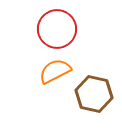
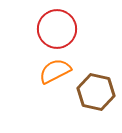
brown hexagon: moved 2 px right, 2 px up
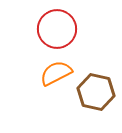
orange semicircle: moved 1 px right, 2 px down
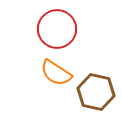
orange semicircle: rotated 120 degrees counterclockwise
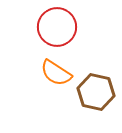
red circle: moved 2 px up
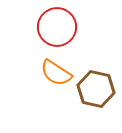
brown hexagon: moved 3 px up
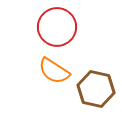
orange semicircle: moved 2 px left, 2 px up
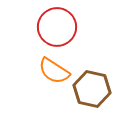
brown hexagon: moved 4 px left
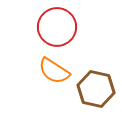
brown hexagon: moved 4 px right
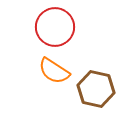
red circle: moved 2 px left
